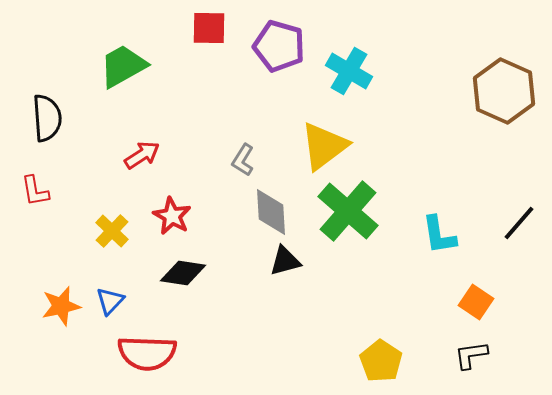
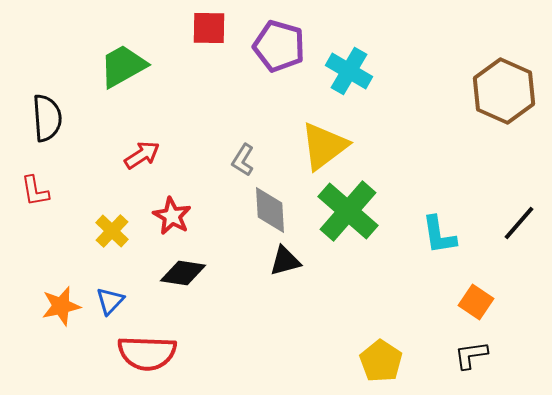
gray diamond: moved 1 px left, 2 px up
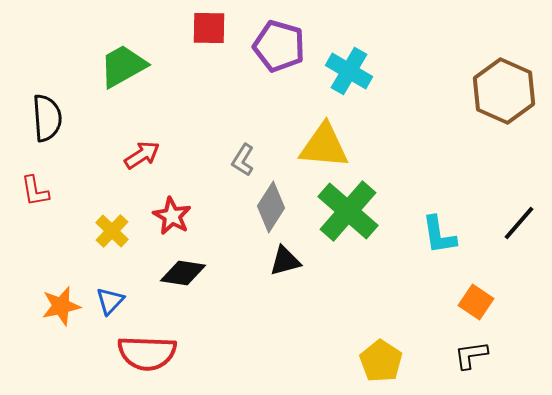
yellow triangle: rotated 42 degrees clockwise
gray diamond: moved 1 px right, 3 px up; rotated 36 degrees clockwise
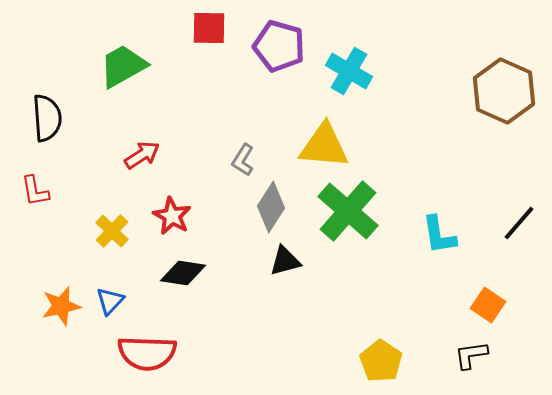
orange square: moved 12 px right, 3 px down
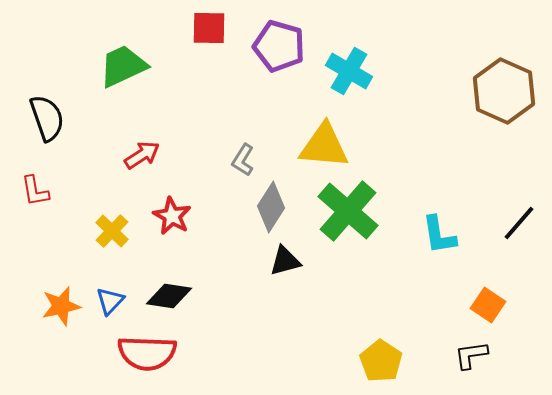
green trapezoid: rotated 4 degrees clockwise
black semicircle: rotated 15 degrees counterclockwise
black diamond: moved 14 px left, 23 px down
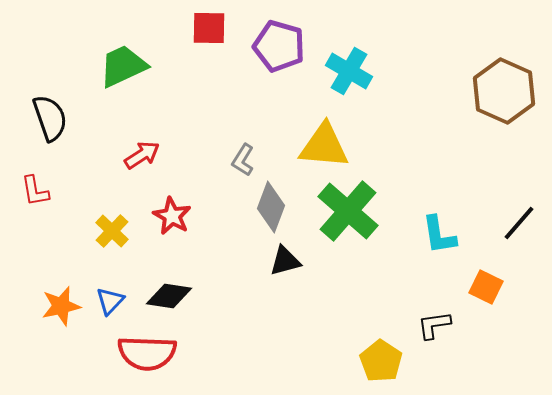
black semicircle: moved 3 px right
gray diamond: rotated 12 degrees counterclockwise
orange square: moved 2 px left, 18 px up; rotated 8 degrees counterclockwise
black L-shape: moved 37 px left, 30 px up
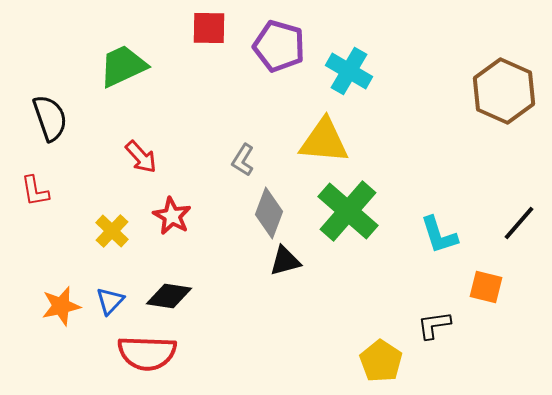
yellow triangle: moved 5 px up
red arrow: moved 1 px left, 2 px down; rotated 81 degrees clockwise
gray diamond: moved 2 px left, 6 px down
cyan L-shape: rotated 9 degrees counterclockwise
orange square: rotated 12 degrees counterclockwise
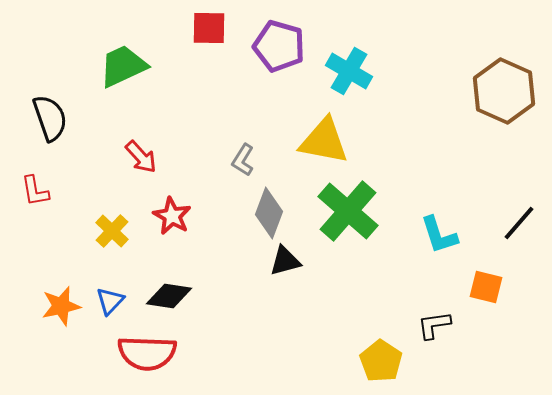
yellow triangle: rotated 6 degrees clockwise
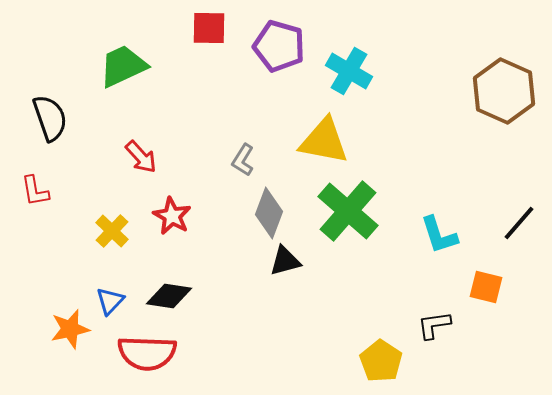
orange star: moved 9 px right, 23 px down
